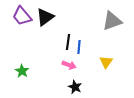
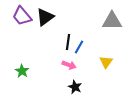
gray triangle: rotated 20 degrees clockwise
blue line: rotated 24 degrees clockwise
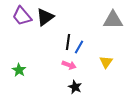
gray triangle: moved 1 px right, 1 px up
green star: moved 3 px left, 1 px up
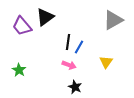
purple trapezoid: moved 10 px down
gray triangle: rotated 30 degrees counterclockwise
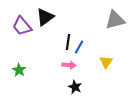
gray triangle: moved 2 px right; rotated 15 degrees clockwise
pink arrow: rotated 16 degrees counterclockwise
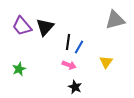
black triangle: moved 10 px down; rotated 12 degrees counterclockwise
pink arrow: rotated 16 degrees clockwise
green star: moved 1 px up; rotated 16 degrees clockwise
